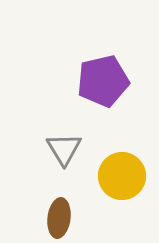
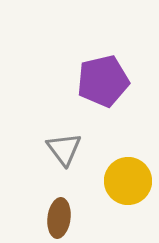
gray triangle: rotated 6 degrees counterclockwise
yellow circle: moved 6 px right, 5 px down
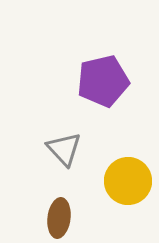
gray triangle: rotated 6 degrees counterclockwise
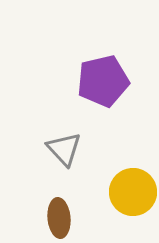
yellow circle: moved 5 px right, 11 px down
brown ellipse: rotated 12 degrees counterclockwise
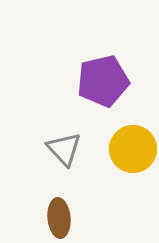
yellow circle: moved 43 px up
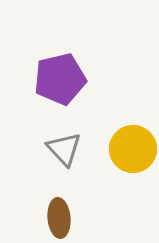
purple pentagon: moved 43 px left, 2 px up
